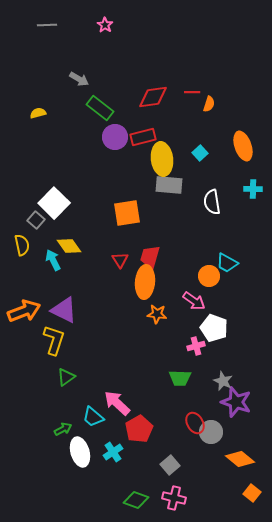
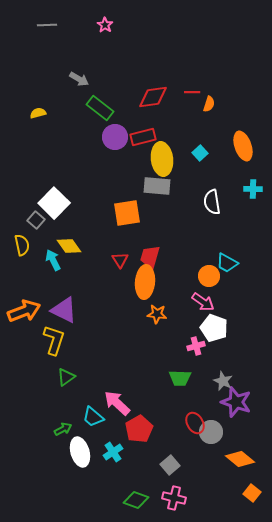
gray rectangle at (169, 185): moved 12 px left, 1 px down
pink arrow at (194, 301): moved 9 px right, 1 px down
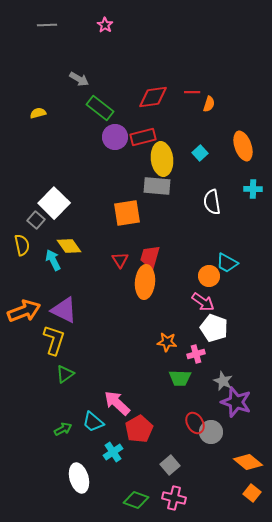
orange star at (157, 314): moved 10 px right, 28 px down
pink cross at (196, 346): moved 8 px down
green triangle at (66, 377): moved 1 px left, 3 px up
cyan trapezoid at (93, 417): moved 5 px down
white ellipse at (80, 452): moved 1 px left, 26 px down
orange diamond at (240, 459): moved 8 px right, 3 px down
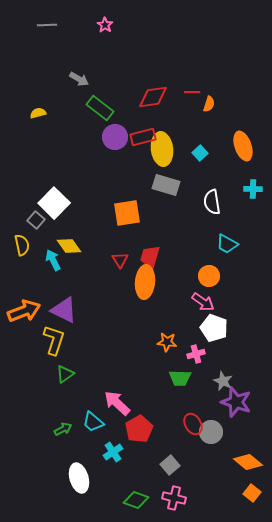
yellow ellipse at (162, 159): moved 10 px up
gray rectangle at (157, 186): moved 9 px right, 1 px up; rotated 12 degrees clockwise
cyan trapezoid at (227, 263): moved 19 px up
red ellipse at (195, 423): moved 2 px left, 1 px down
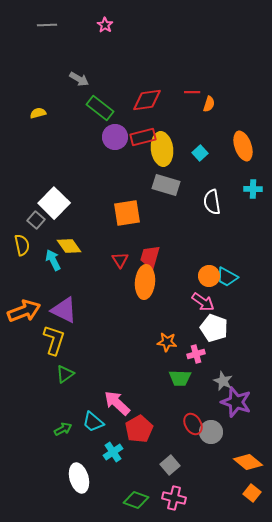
red diamond at (153, 97): moved 6 px left, 3 px down
cyan trapezoid at (227, 244): moved 33 px down
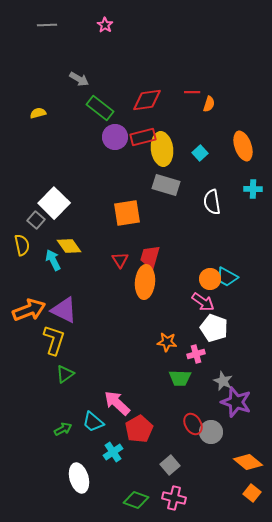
orange circle at (209, 276): moved 1 px right, 3 px down
orange arrow at (24, 311): moved 5 px right, 1 px up
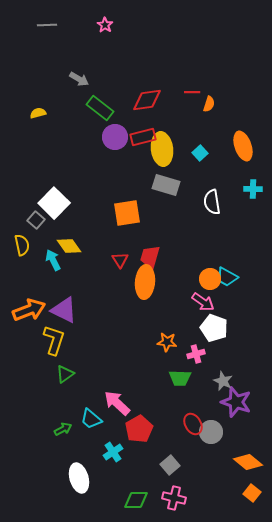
cyan trapezoid at (93, 422): moved 2 px left, 3 px up
green diamond at (136, 500): rotated 20 degrees counterclockwise
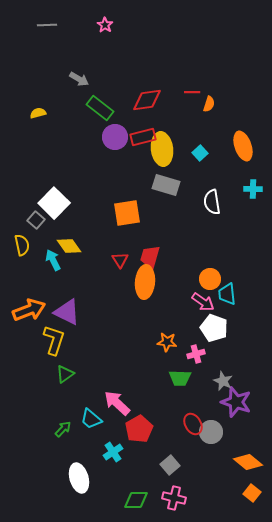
cyan trapezoid at (227, 277): moved 17 px down; rotated 55 degrees clockwise
purple triangle at (64, 310): moved 3 px right, 2 px down
green arrow at (63, 429): rotated 18 degrees counterclockwise
